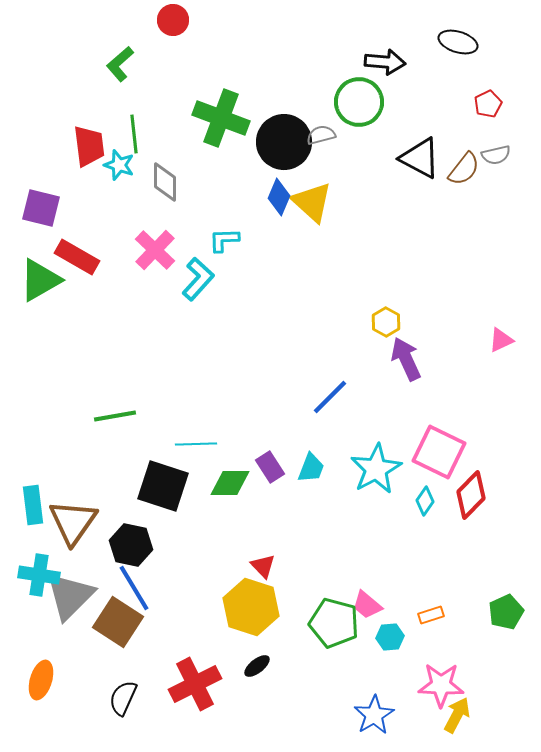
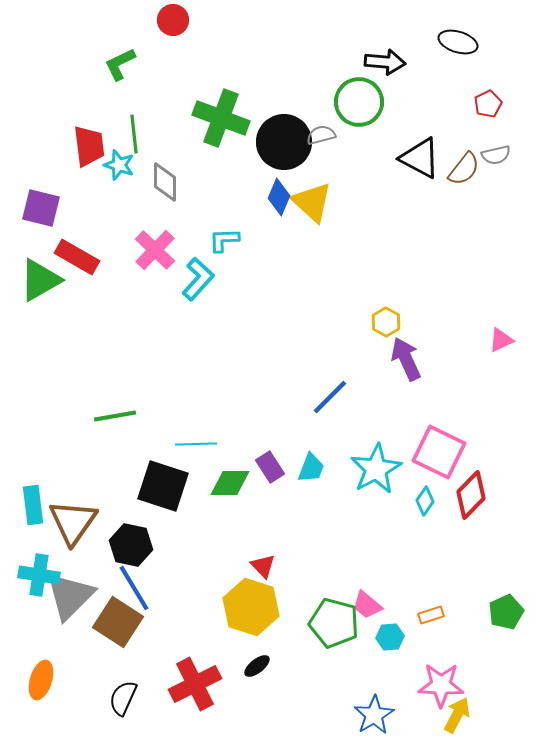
green L-shape at (120, 64): rotated 15 degrees clockwise
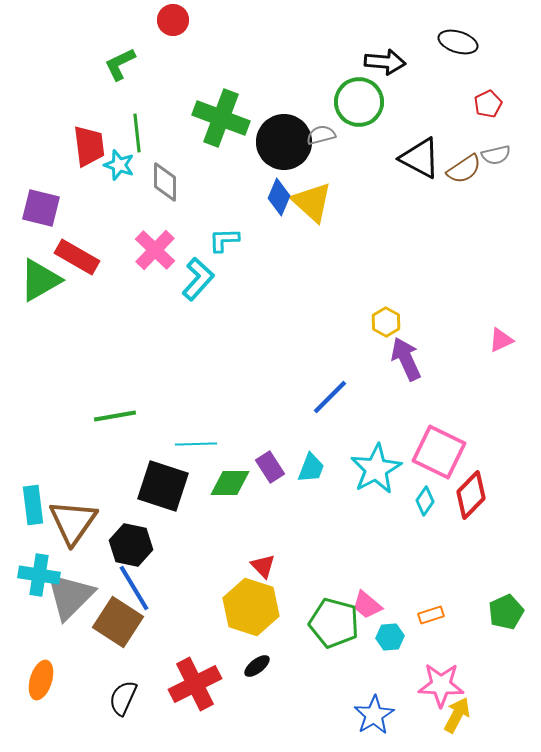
green line at (134, 134): moved 3 px right, 1 px up
brown semicircle at (464, 169): rotated 18 degrees clockwise
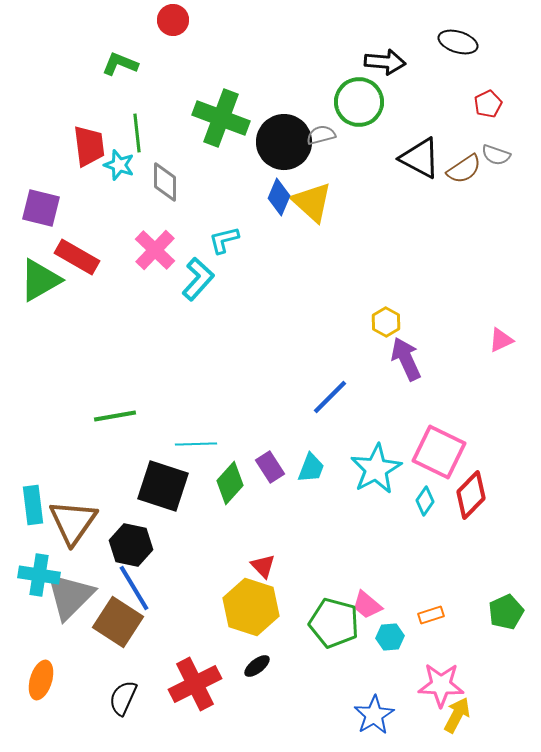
green L-shape at (120, 64): rotated 48 degrees clockwise
gray semicircle at (496, 155): rotated 32 degrees clockwise
cyan L-shape at (224, 240): rotated 12 degrees counterclockwise
green diamond at (230, 483): rotated 48 degrees counterclockwise
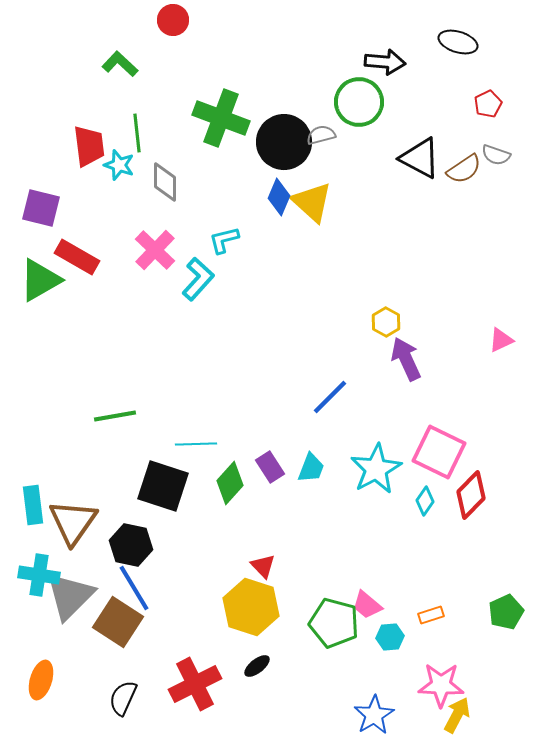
green L-shape at (120, 64): rotated 21 degrees clockwise
